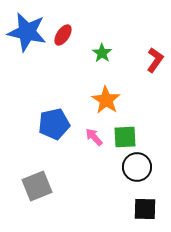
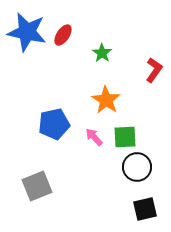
red L-shape: moved 1 px left, 10 px down
black square: rotated 15 degrees counterclockwise
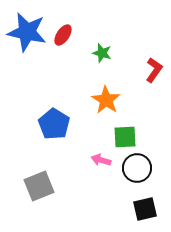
green star: rotated 18 degrees counterclockwise
blue pentagon: rotated 28 degrees counterclockwise
pink arrow: moved 7 px right, 23 px down; rotated 30 degrees counterclockwise
black circle: moved 1 px down
gray square: moved 2 px right
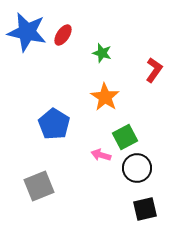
orange star: moved 1 px left, 3 px up
green square: rotated 25 degrees counterclockwise
pink arrow: moved 5 px up
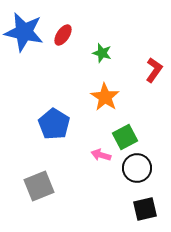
blue star: moved 3 px left
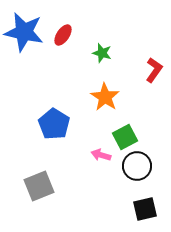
black circle: moved 2 px up
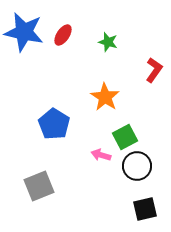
green star: moved 6 px right, 11 px up
